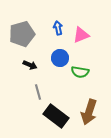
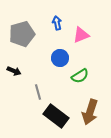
blue arrow: moved 1 px left, 5 px up
black arrow: moved 16 px left, 6 px down
green semicircle: moved 4 px down; rotated 42 degrees counterclockwise
brown arrow: moved 1 px right
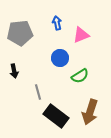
gray pentagon: moved 2 px left, 1 px up; rotated 10 degrees clockwise
black arrow: rotated 56 degrees clockwise
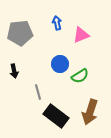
blue circle: moved 6 px down
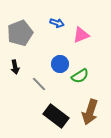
blue arrow: rotated 120 degrees clockwise
gray pentagon: rotated 15 degrees counterclockwise
black arrow: moved 1 px right, 4 px up
gray line: moved 1 px right, 8 px up; rotated 28 degrees counterclockwise
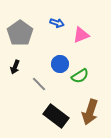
gray pentagon: rotated 15 degrees counterclockwise
black arrow: rotated 32 degrees clockwise
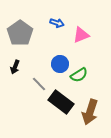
green semicircle: moved 1 px left, 1 px up
black rectangle: moved 5 px right, 14 px up
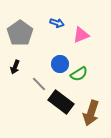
green semicircle: moved 1 px up
brown arrow: moved 1 px right, 1 px down
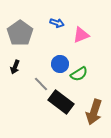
gray line: moved 2 px right
brown arrow: moved 3 px right, 1 px up
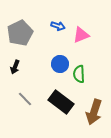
blue arrow: moved 1 px right, 3 px down
gray pentagon: rotated 10 degrees clockwise
green semicircle: rotated 120 degrees clockwise
gray line: moved 16 px left, 15 px down
